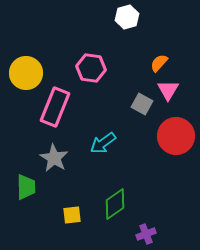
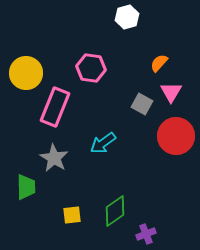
pink triangle: moved 3 px right, 2 px down
green diamond: moved 7 px down
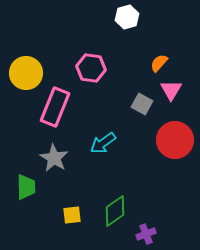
pink triangle: moved 2 px up
red circle: moved 1 px left, 4 px down
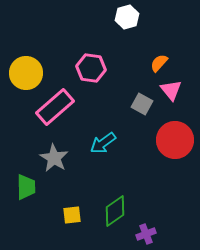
pink triangle: rotated 10 degrees counterclockwise
pink rectangle: rotated 27 degrees clockwise
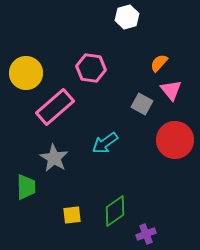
cyan arrow: moved 2 px right
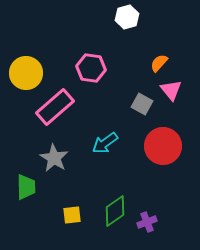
red circle: moved 12 px left, 6 px down
purple cross: moved 1 px right, 12 px up
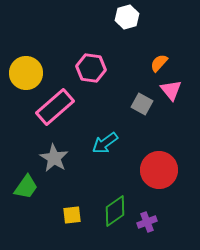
red circle: moved 4 px left, 24 px down
green trapezoid: rotated 36 degrees clockwise
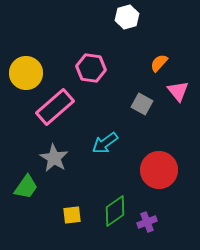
pink triangle: moved 7 px right, 1 px down
